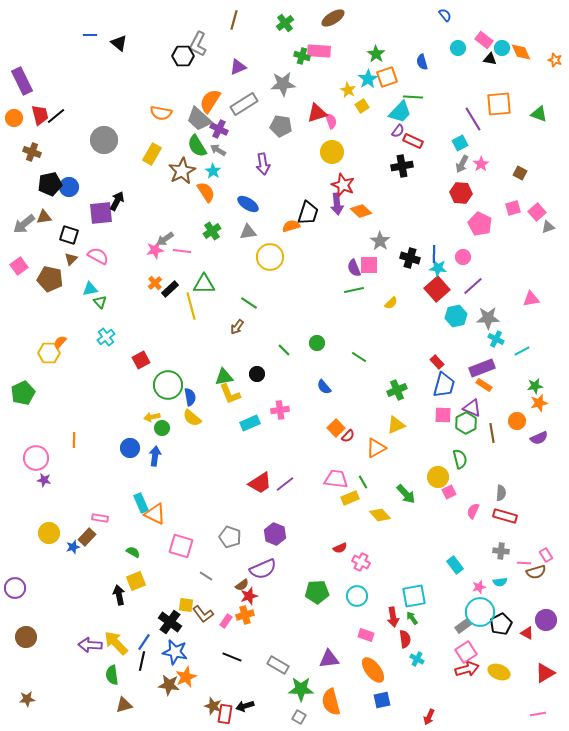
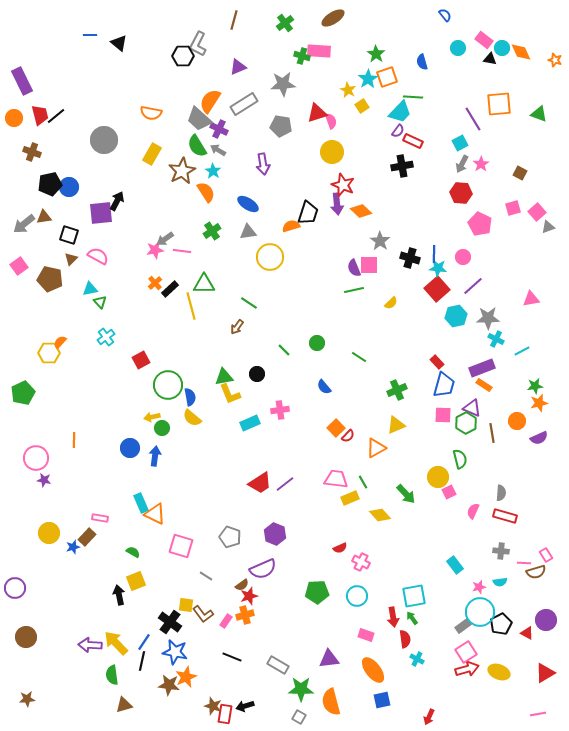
orange semicircle at (161, 113): moved 10 px left
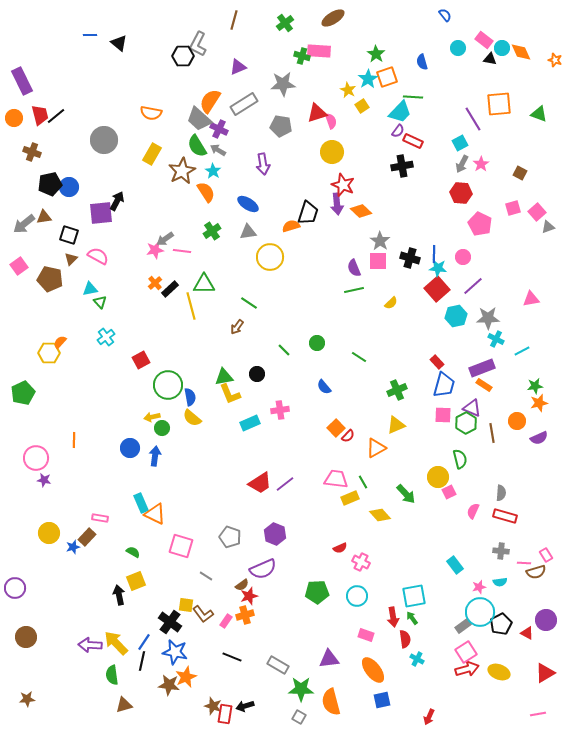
pink square at (369, 265): moved 9 px right, 4 px up
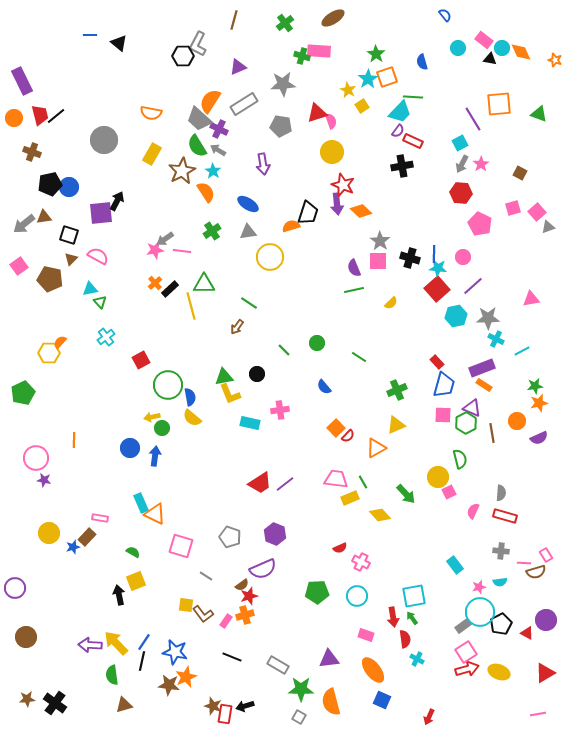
cyan rectangle at (250, 423): rotated 36 degrees clockwise
black cross at (170, 622): moved 115 px left, 81 px down
blue square at (382, 700): rotated 36 degrees clockwise
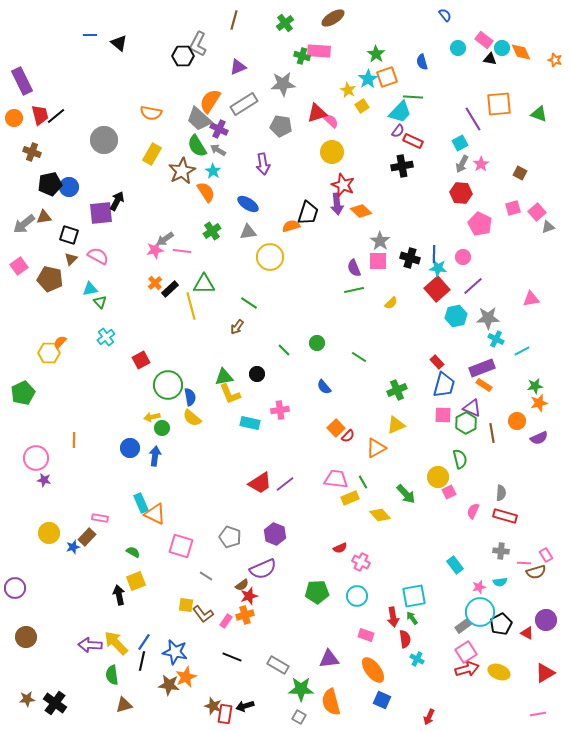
pink semicircle at (331, 121): rotated 28 degrees counterclockwise
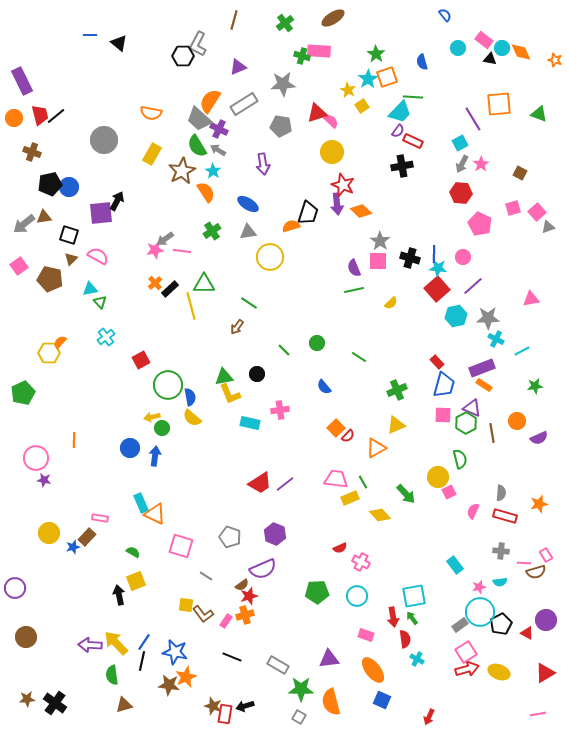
orange star at (539, 403): moved 101 px down
gray rectangle at (463, 626): moved 3 px left, 1 px up
